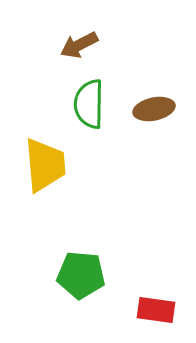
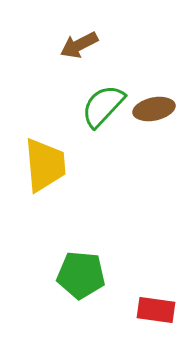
green semicircle: moved 14 px right, 2 px down; rotated 42 degrees clockwise
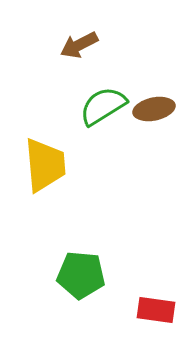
green semicircle: rotated 15 degrees clockwise
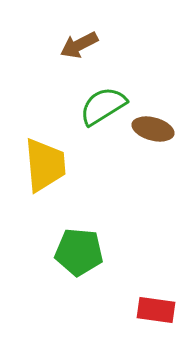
brown ellipse: moved 1 px left, 20 px down; rotated 27 degrees clockwise
green pentagon: moved 2 px left, 23 px up
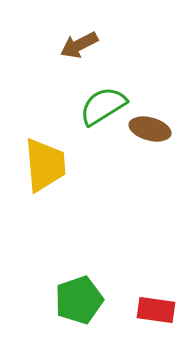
brown ellipse: moved 3 px left
green pentagon: moved 48 px down; rotated 24 degrees counterclockwise
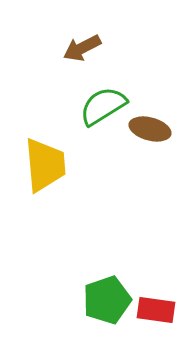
brown arrow: moved 3 px right, 3 px down
green pentagon: moved 28 px right
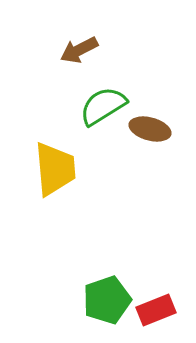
brown arrow: moved 3 px left, 2 px down
yellow trapezoid: moved 10 px right, 4 px down
red rectangle: rotated 30 degrees counterclockwise
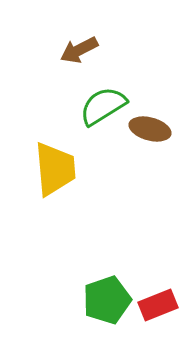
red rectangle: moved 2 px right, 5 px up
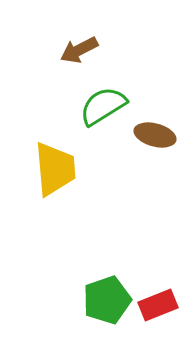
brown ellipse: moved 5 px right, 6 px down
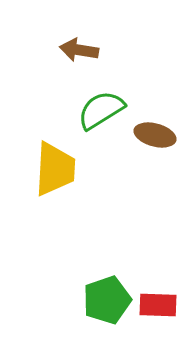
brown arrow: rotated 36 degrees clockwise
green semicircle: moved 2 px left, 4 px down
yellow trapezoid: rotated 8 degrees clockwise
red rectangle: rotated 24 degrees clockwise
